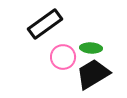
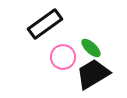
green ellipse: rotated 40 degrees clockwise
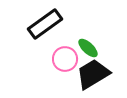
green ellipse: moved 3 px left
pink circle: moved 2 px right, 2 px down
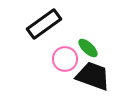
black rectangle: moved 1 px left
black trapezoid: moved 2 px down; rotated 51 degrees clockwise
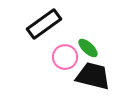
pink circle: moved 2 px up
black trapezoid: rotated 6 degrees counterclockwise
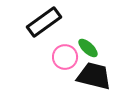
black rectangle: moved 2 px up
black trapezoid: moved 1 px right
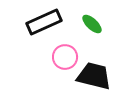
black rectangle: rotated 12 degrees clockwise
green ellipse: moved 4 px right, 24 px up
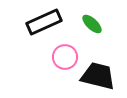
black trapezoid: moved 4 px right
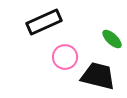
green ellipse: moved 20 px right, 15 px down
